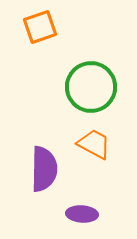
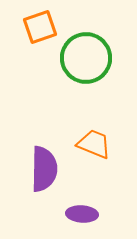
green circle: moved 5 px left, 29 px up
orange trapezoid: rotated 6 degrees counterclockwise
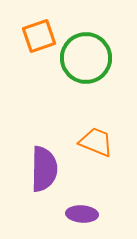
orange square: moved 1 px left, 9 px down
orange trapezoid: moved 2 px right, 2 px up
